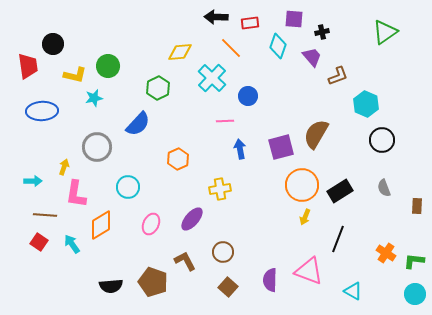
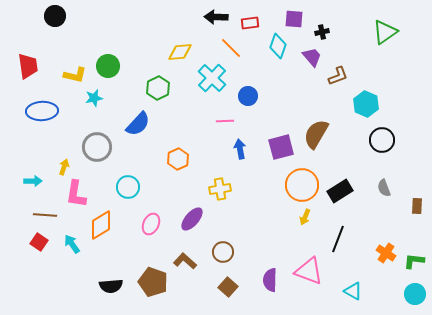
black circle at (53, 44): moved 2 px right, 28 px up
brown L-shape at (185, 261): rotated 20 degrees counterclockwise
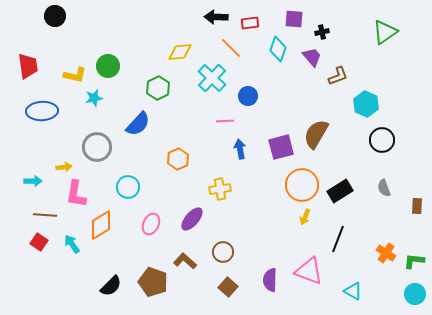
cyan diamond at (278, 46): moved 3 px down
yellow arrow at (64, 167): rotated 63 degrees clockwise
black semicircle at (111, 286): rotated 40 degrees counterclockwise
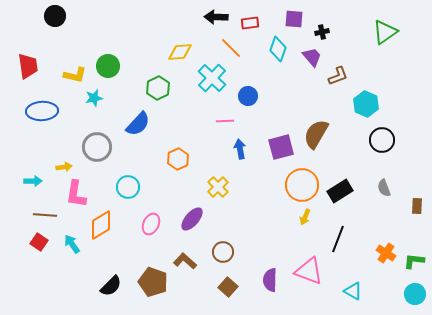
yellow cross at (220, 189): moved 2 px left, 2 px up; rotated 35 degrees counterclockwise
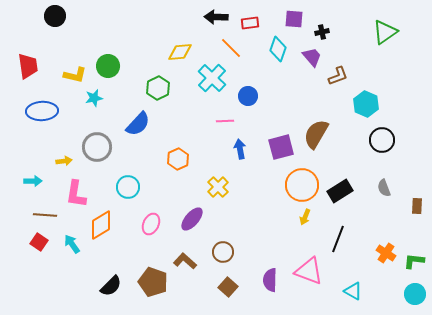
yellow arrow at (64, 167): moved 6 px up
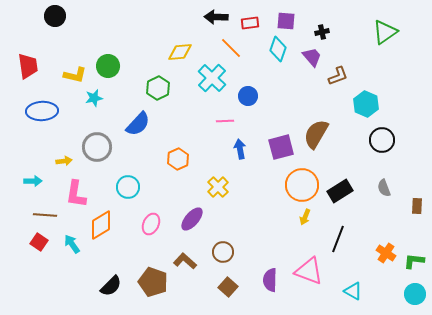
purple square at (294, 19): moved 8 px left, 2 px down
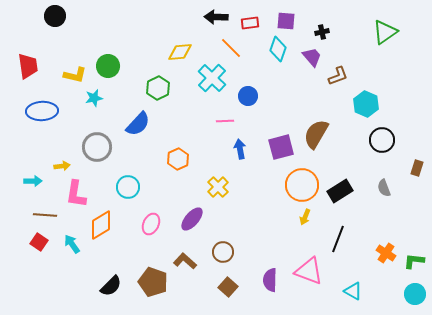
yellow arrow at (64, 161): moved 2 px left, 5 px down
brown rectangle at (417, 206): moved 38 px up; rotated 14 degrees clockwise
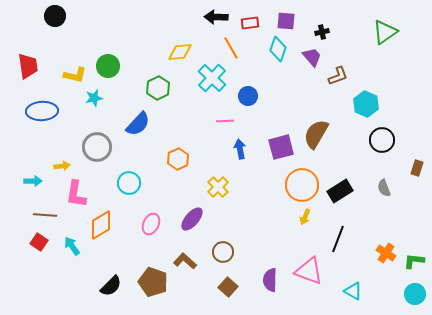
orange line at (231, 48): rotated 15 degrees clockwise
cyan circle at (128, 187): moved 1 px right, 4 px up
cyan arrow at (72, 244): moved 2 px down
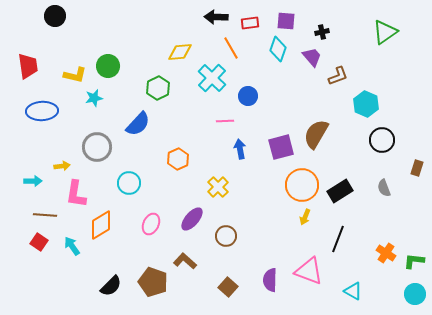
brown circle at (223, 252): moved 3 px right, 16 px up
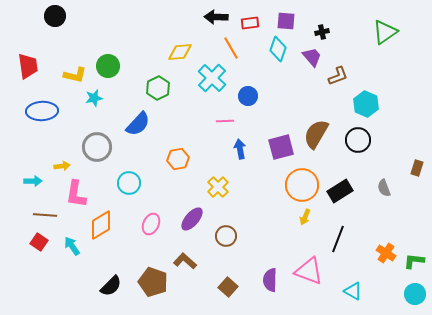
black circle at (382, 140): moved 24 px left
orange hexagon at (178, 159): rotated 15 degrees clockwise
